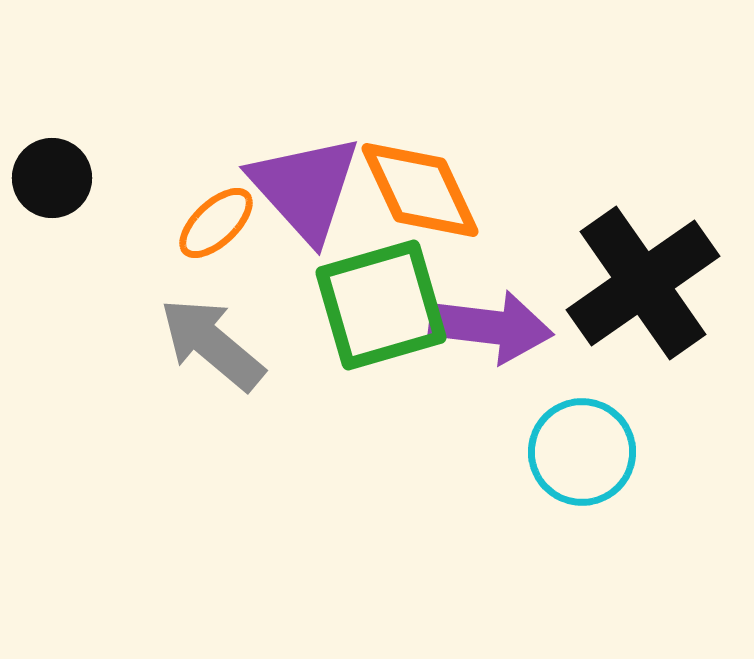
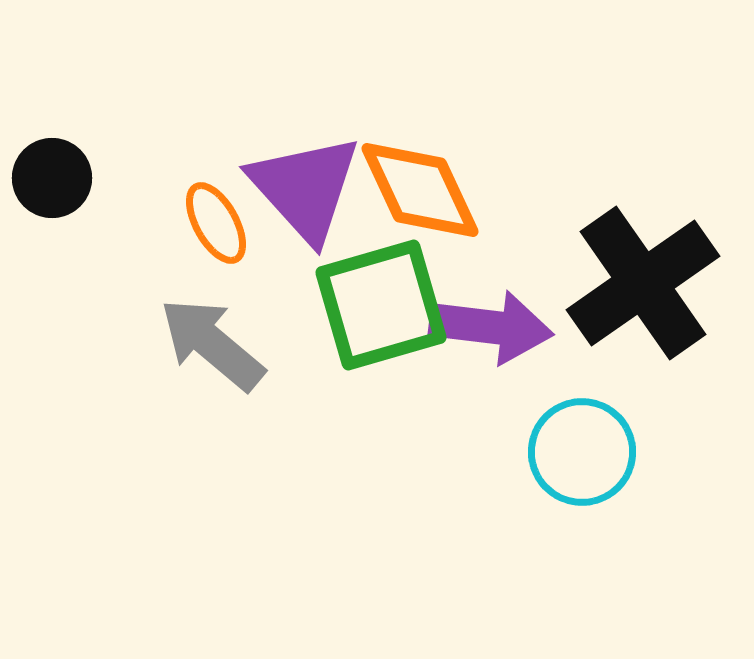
orange ellipse: rotated 76 degrees counterclockwise
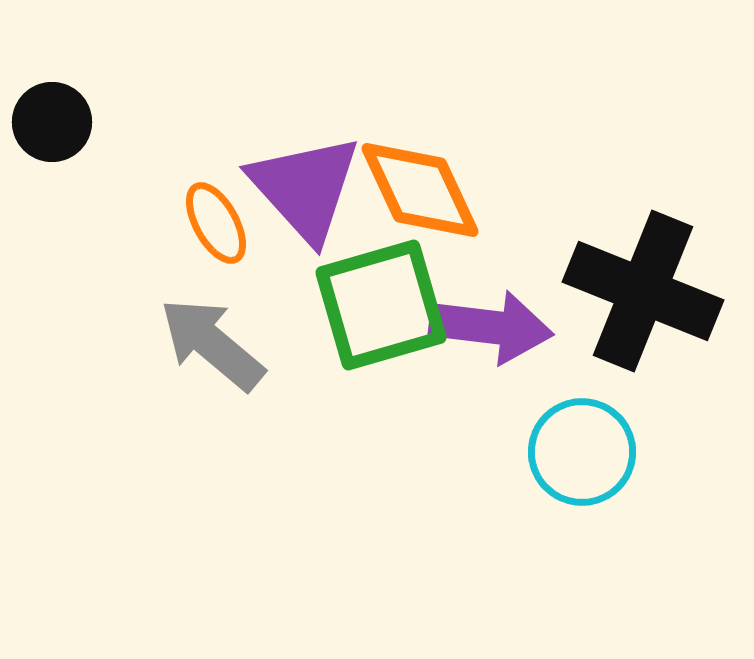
black circle: moved 56 px up
black cross: moved 8 px down; rotated 33 degrees counterclockwise
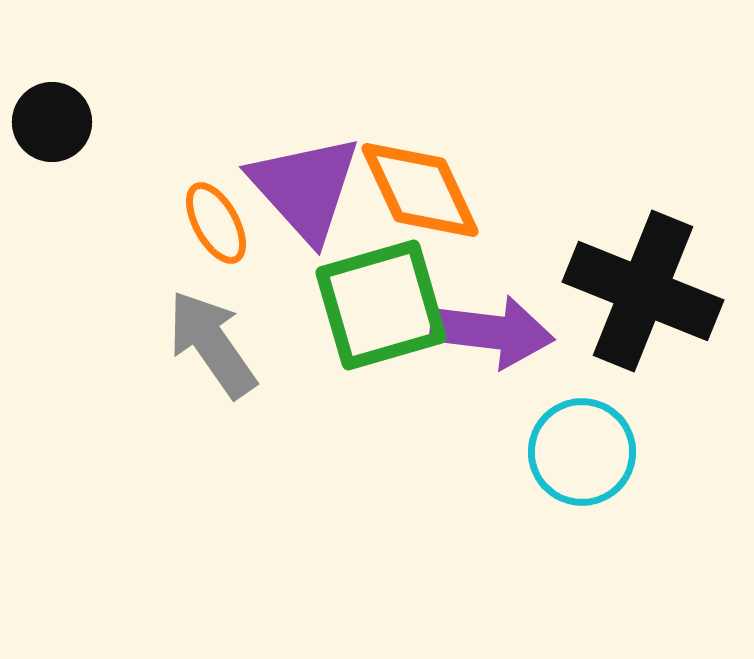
purple arrow: moved 1 px right, 5 px down
gray arrow: rotated 15 degrees clockwise
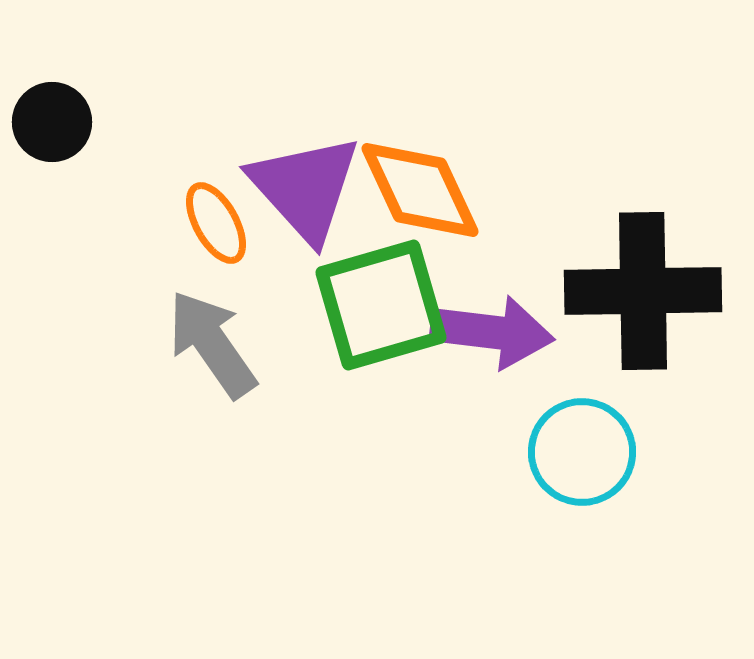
black cross: rotated 23 degrees counterclockwise
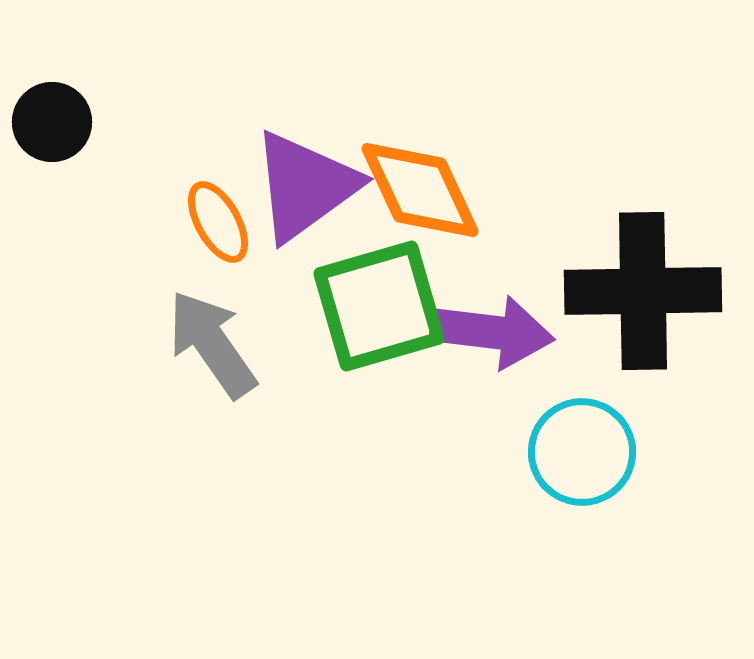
purple triangle: moved 2 px up; rotated 36 degrees clockwise
orange ellipse: moved 2 px right, 1 px up
green square: moved 2 px left, 1 px down
